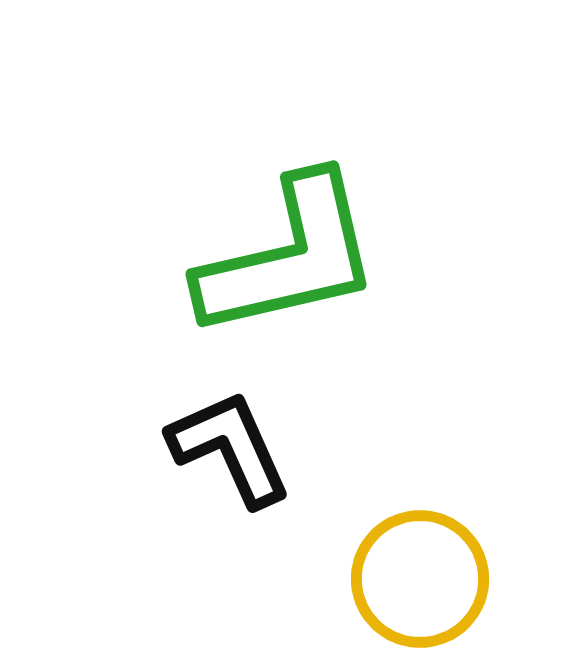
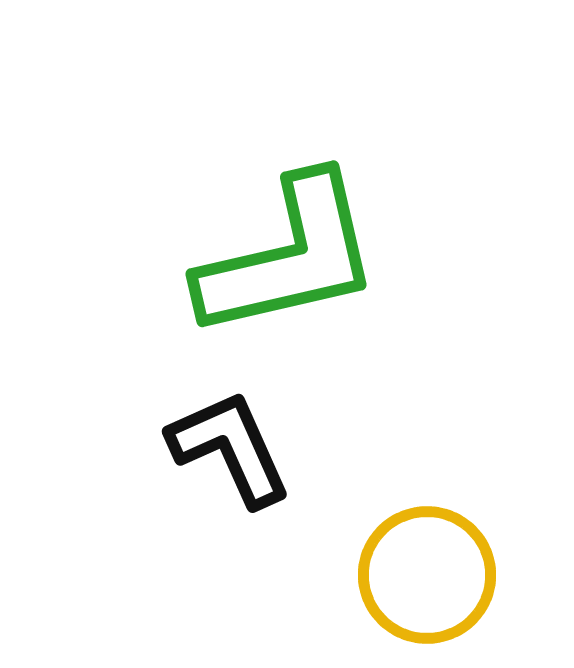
yellow circle: moved 7 px right, 4 px up
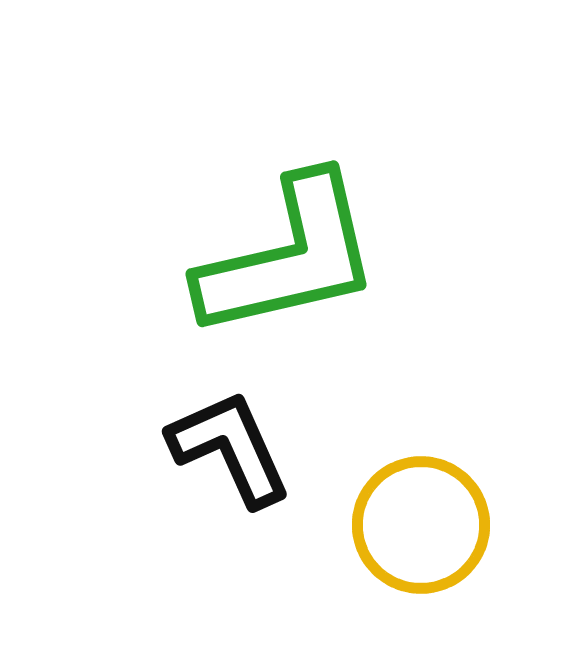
yellow circle: moved 6 px left, 50 px up
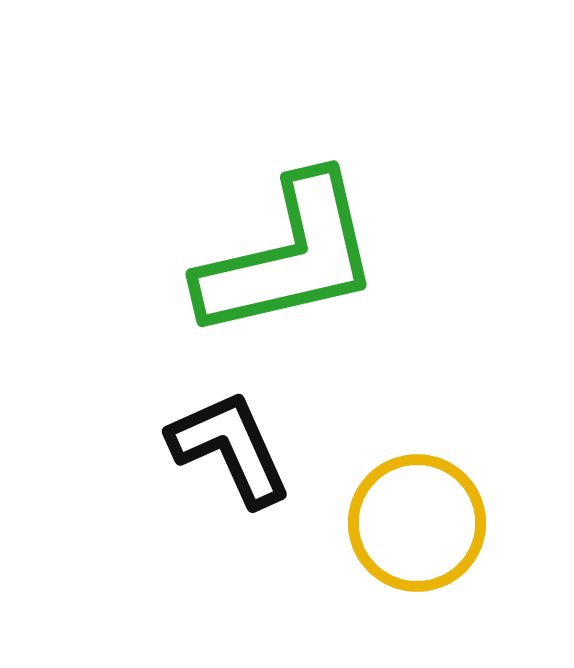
yellow circle: moved 4 px left, 2 px up
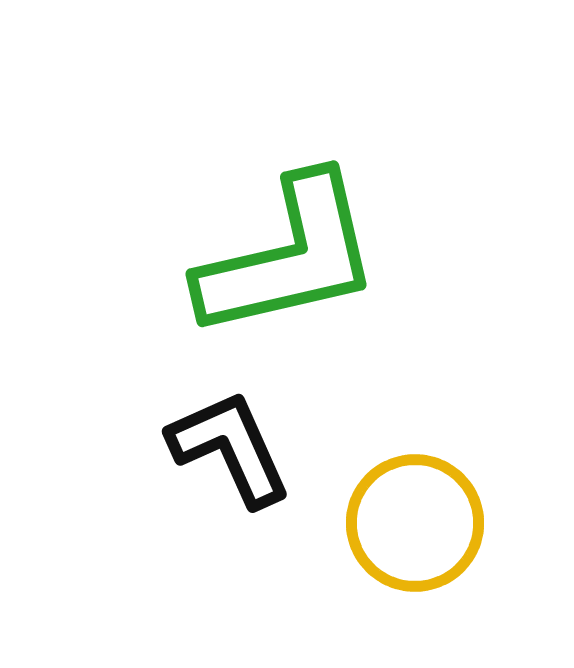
yellow circle: moved 2 px left
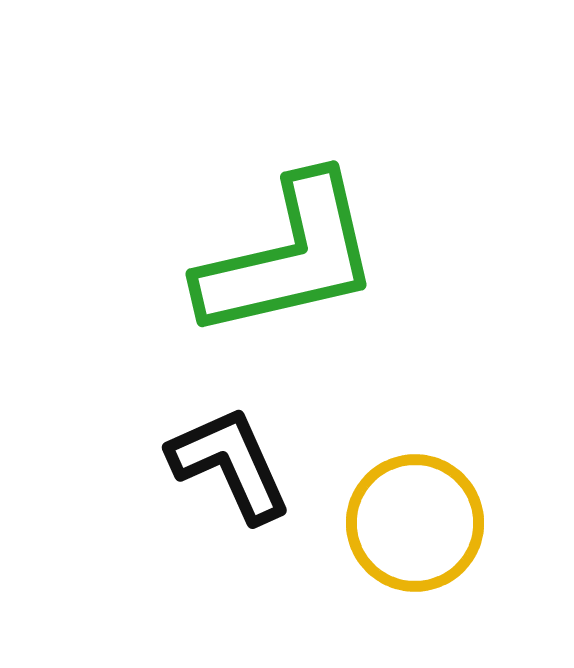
black L-shape: moved 16 px down
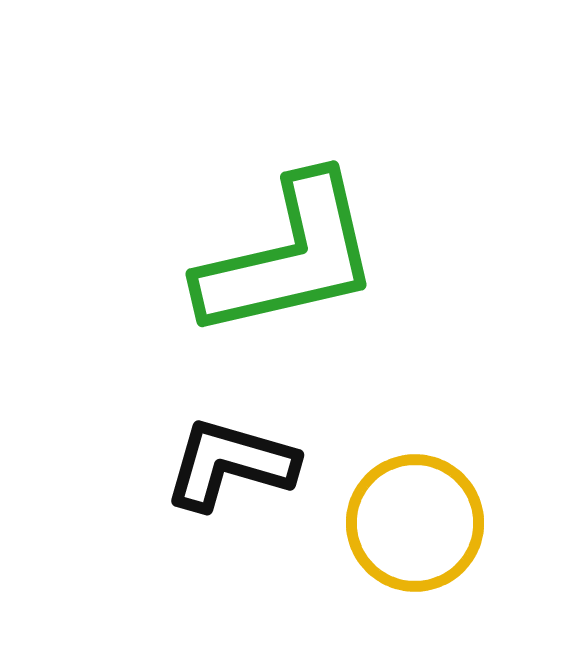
black L-shape: rotated 50 degrees counterclockwise
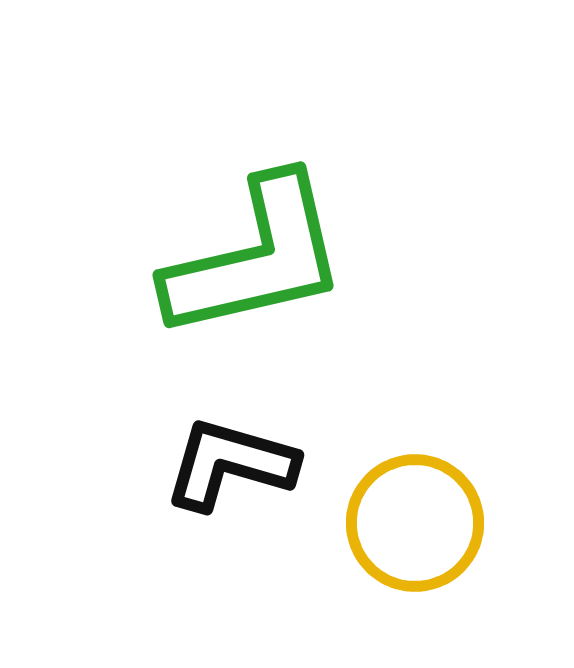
green L-shape: moved 33 px left, 1 px down
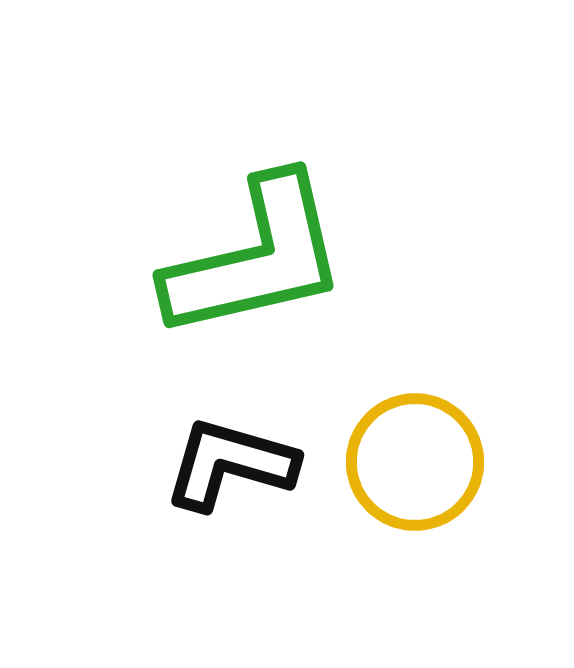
yellow circle: moved 61 px up
